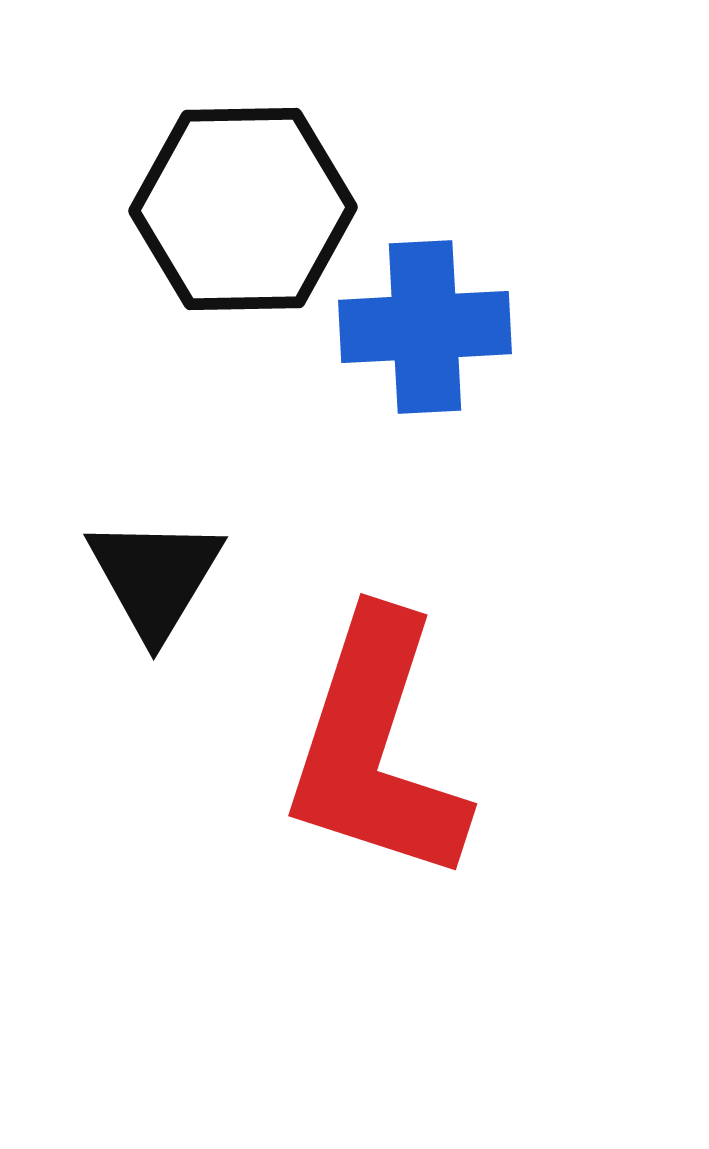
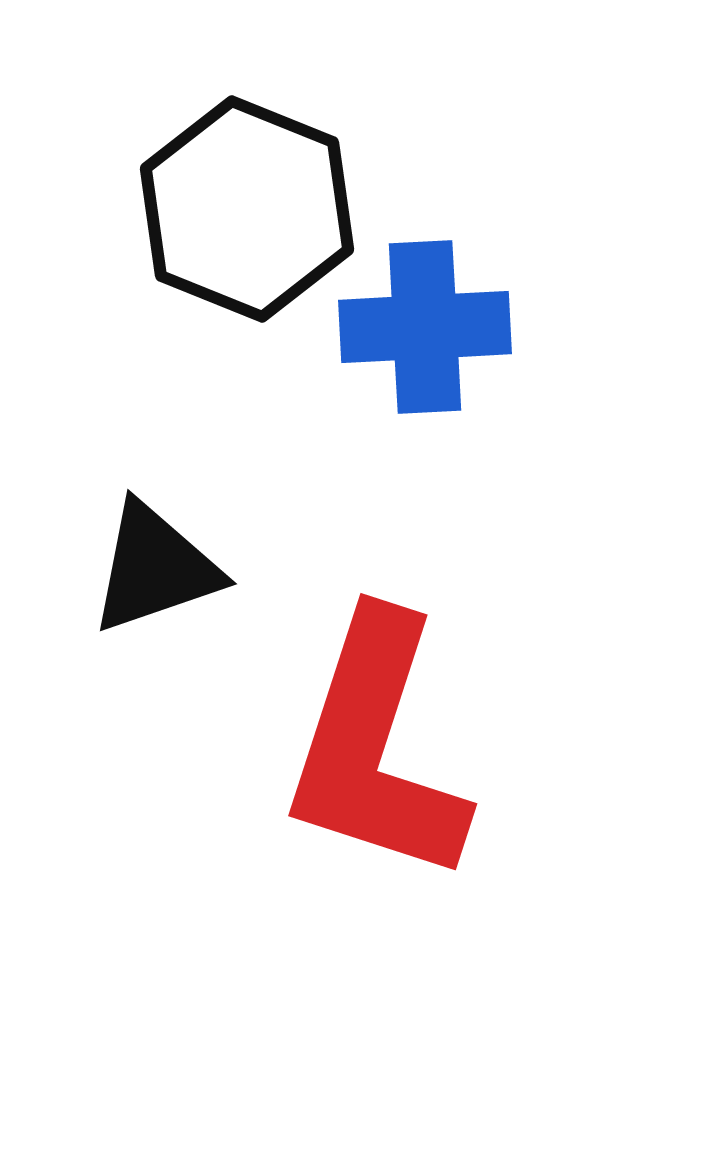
black hexagon: moved 4 px right; rotated 23 degrees clockwise
black triangle: moved 9 px up; rotated 40 degrees clockwise
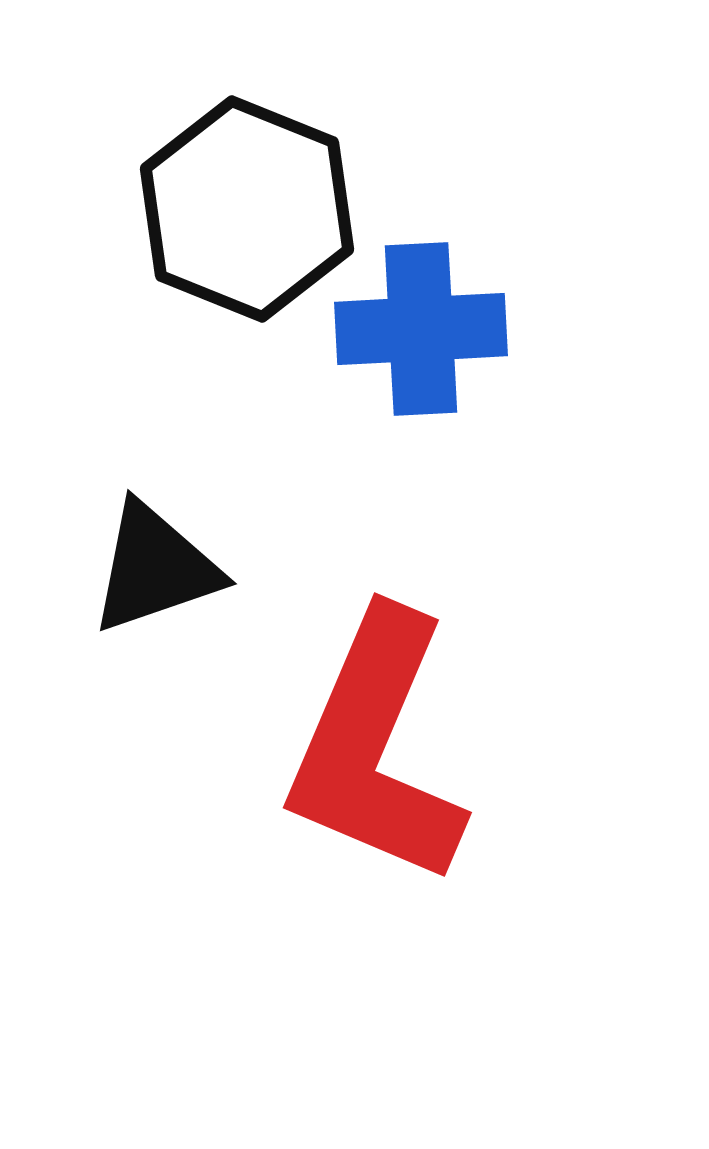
blue cross: moved 4 px left, 2 px down
red L-shape: rotated 5 degrees clockwise
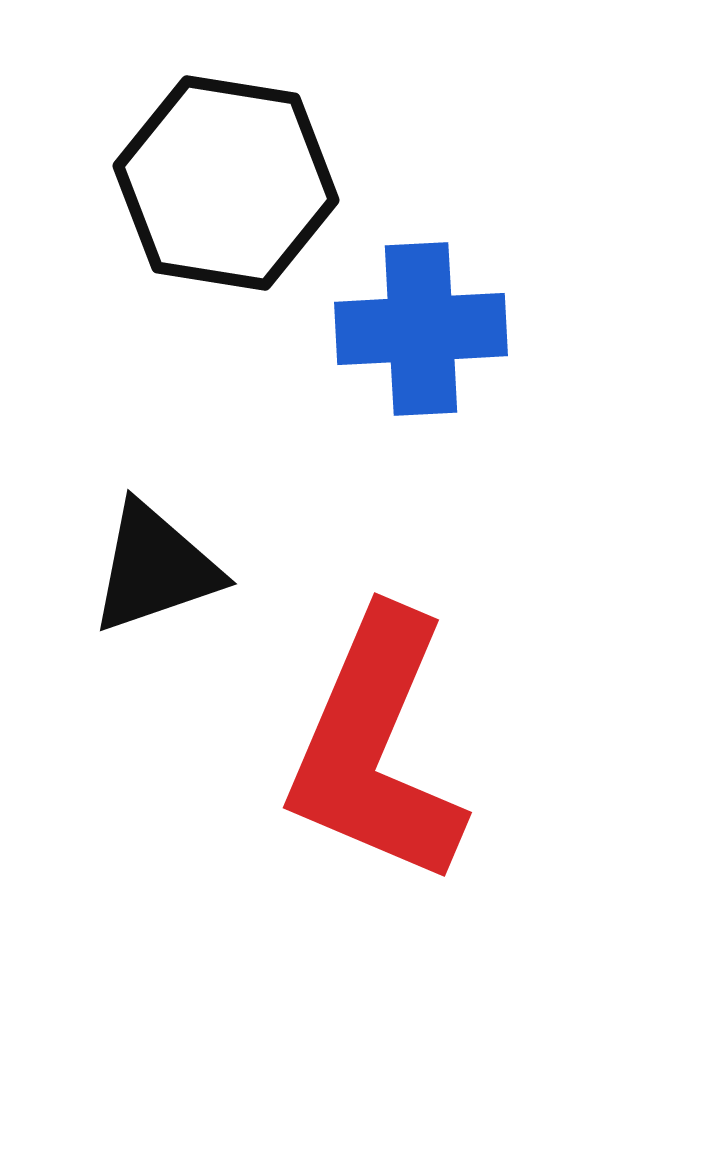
black hexagon: moved 21 px left, 26 px up; rotated 13 degrees counterclockwise
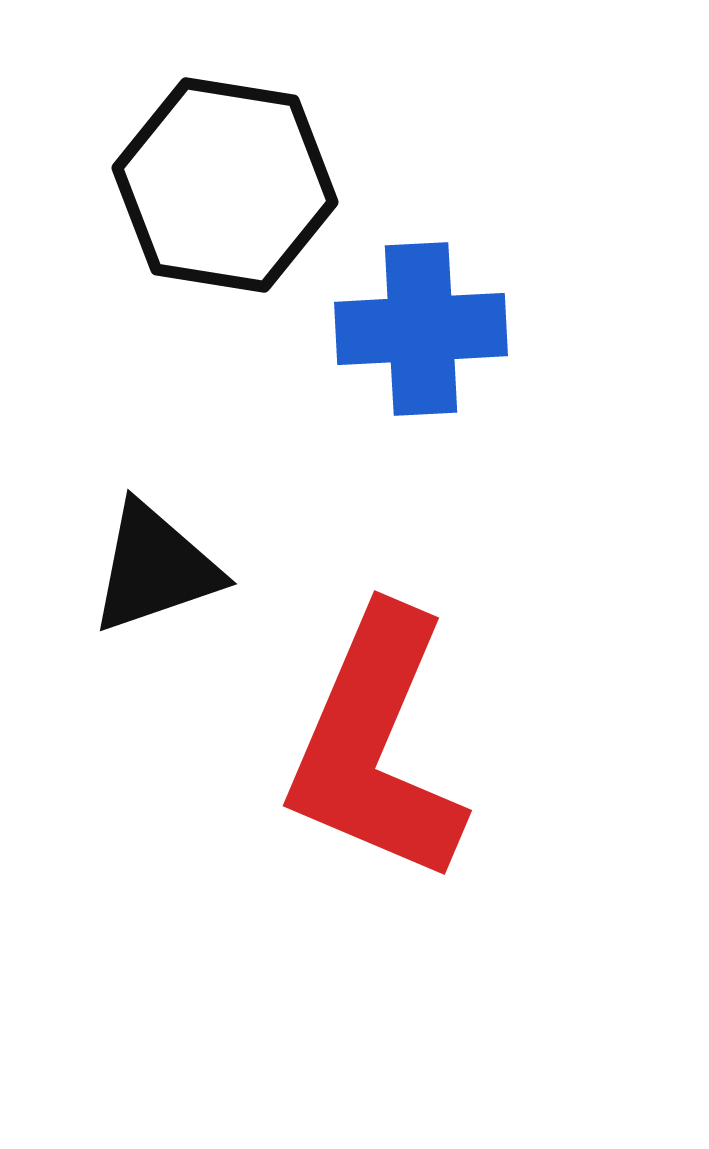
black hexagon: moved 1 px left, 2 px down
red L-shape: moved 2 px up
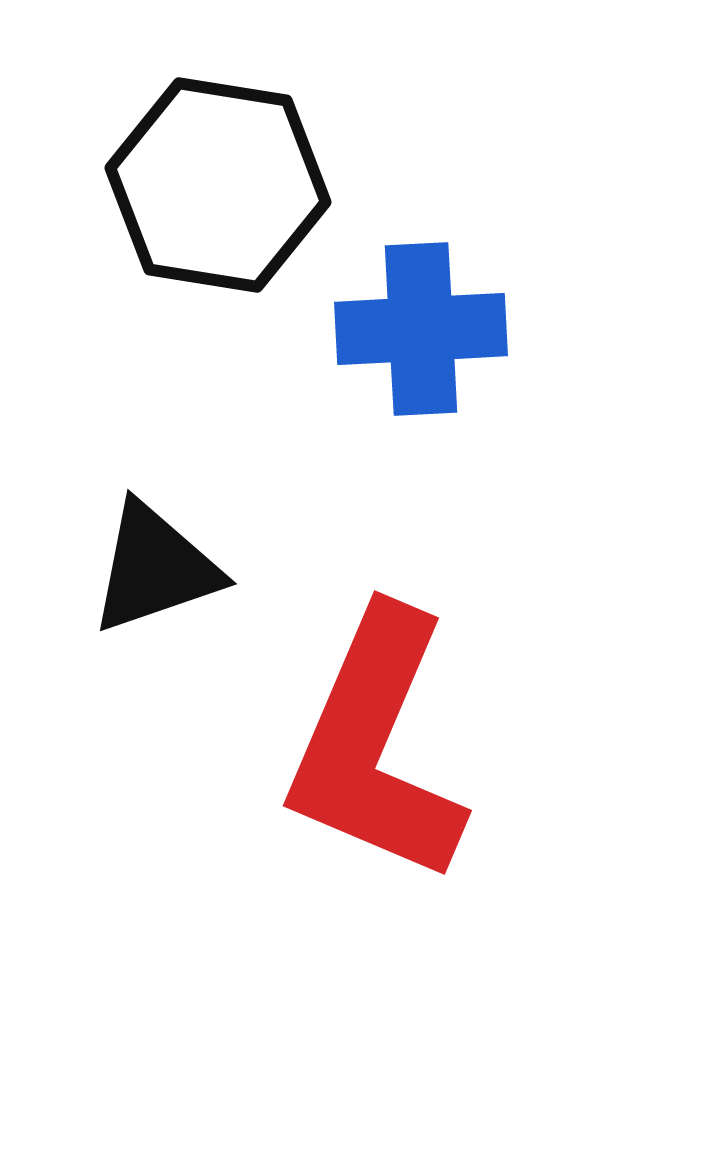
black hexagon: moved 7 px left
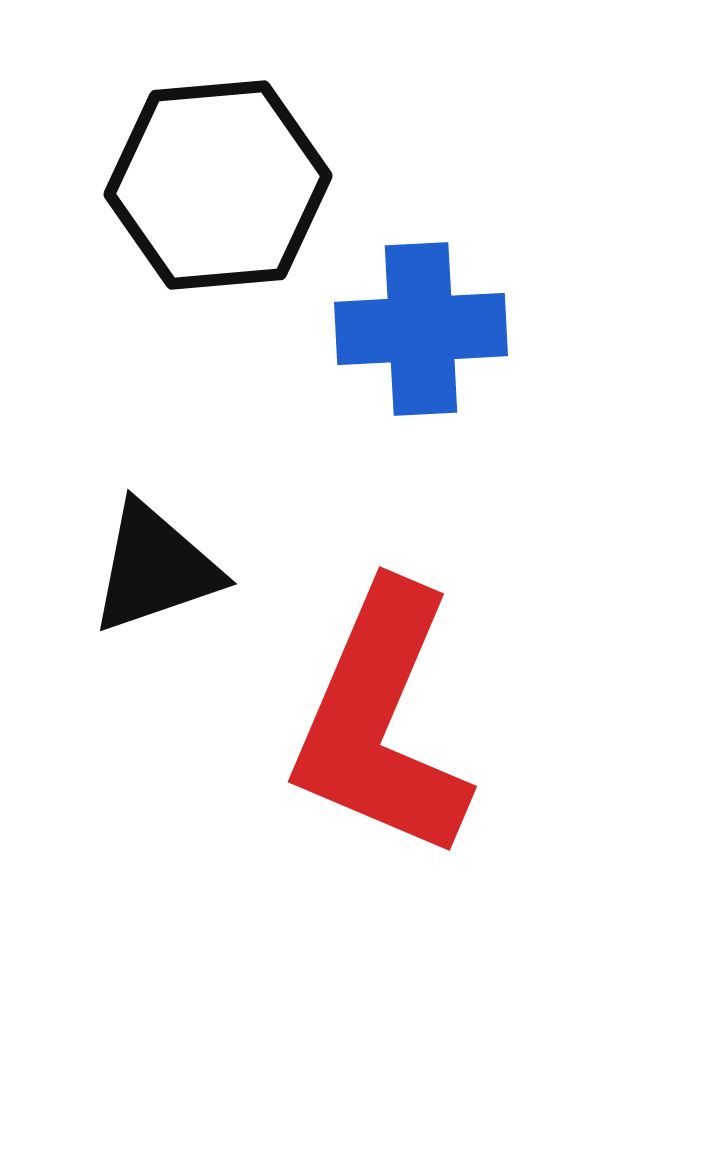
black hexagon: rotated 14 degrees counterclockwise
red L-shape: moved 5 px right, 24 px up
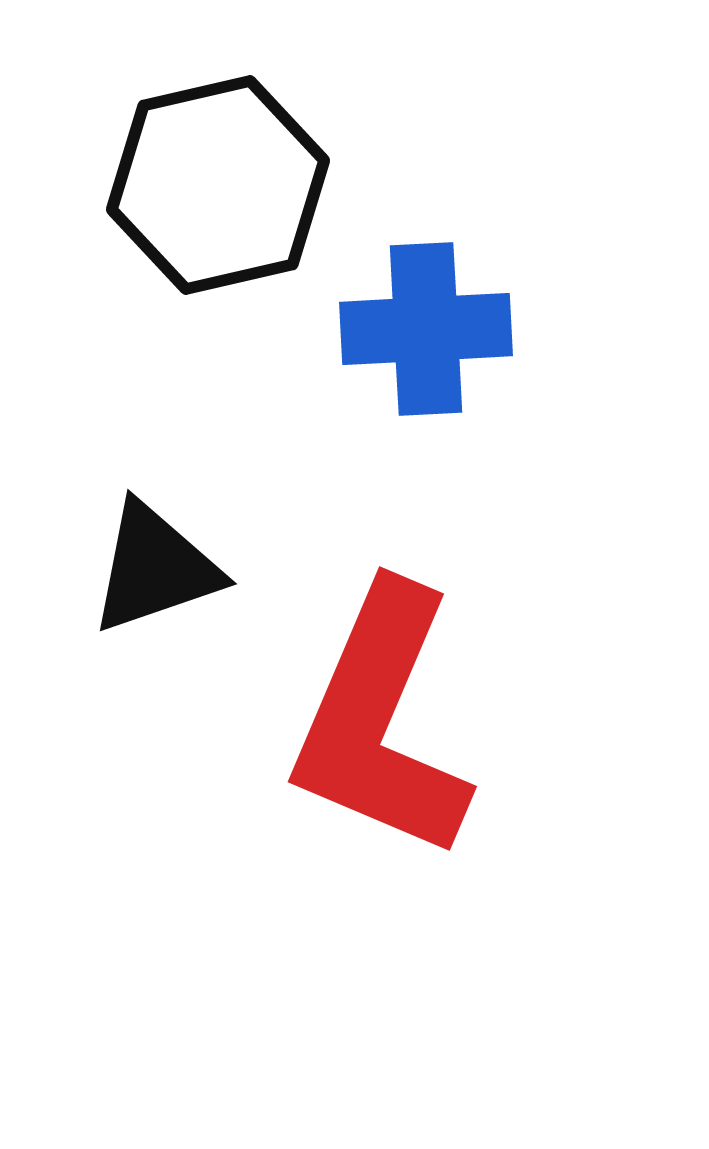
black hexagon: rotated 8 degrees counterclockwise
blue cross: moved 5 px right
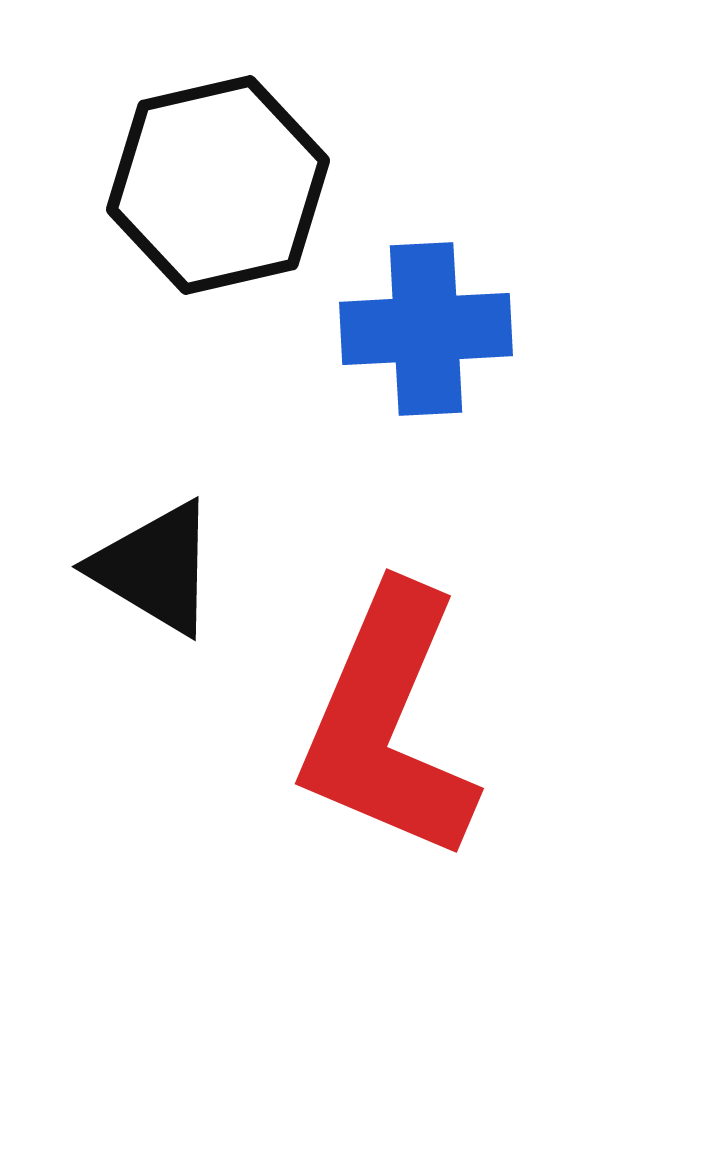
black triangle: rotated 50 degrees clockwise
red L-shape: moved 7 px right, 2 px down
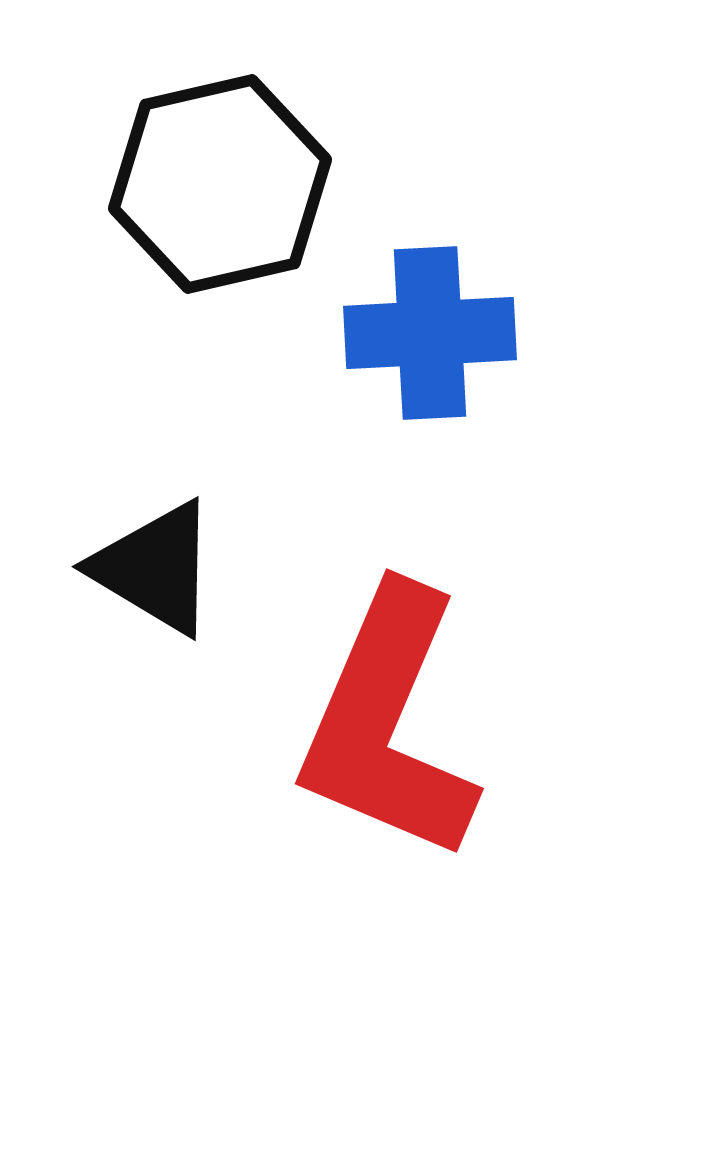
black hexagon: moved 2 px right, 1 px up
blue cross: moved 4 px right, 4 px down
